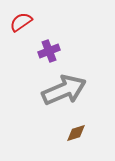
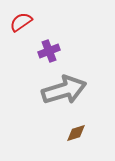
gray arrow: rotated 6 degrees clockwise
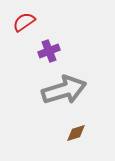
red semicircle: moved 3 px right
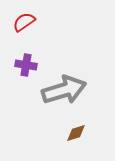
purple cross: moved 23 px left, 14 px down; rotated 30 degrees clockwise
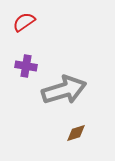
purple cross: moved 1 px down
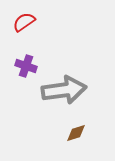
purple cross: rotated 10 degrees clockwise
gray arrow: rotated 9 degrees clockwise
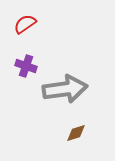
red semicircle: moved 1 px right, 2 px down
gray arrow: moved 1 px right, 1 px up
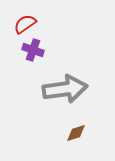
purple cross: moved 7 px right, 16 px up
